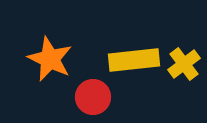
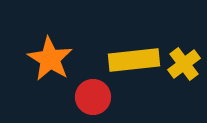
orange star: rotated 6 degrees clockwise
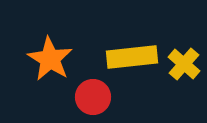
yellow rectangle: moved 2 px left, 3 px up
yellow cross: rotated 12 degrees counterclockwise
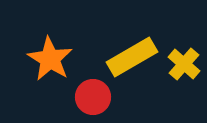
yellow rectangle: rotated 24 degrees counterclockwise
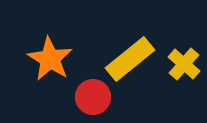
yellow rectangle: moved 2 px left, 2 px down; rotated 9 degrees counterclockwise
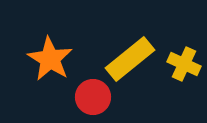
yellow cross: rotated 16 degrees counterclockwise
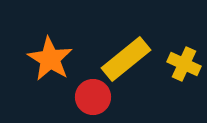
yellow rectangle: moved 4 px left
